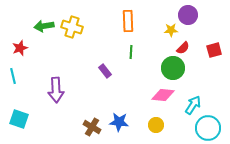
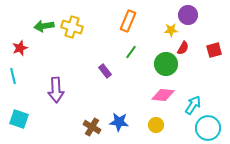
orange rectangle: rotated 25 degrees clockwise
red semicircle: rotated 16 degrees counterclockwise
green line: rotated 32 degrees clockwise
green circle: moved 7 px left, 4 px up
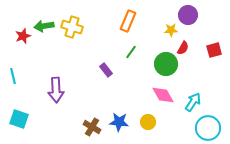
red star: moved 3 px right, 12 px up
purple rectangle: moved 1 px right, 1 px up
pink diamond: rotated 55 degrees clockwise
cyan arrow: moved 3 px up
yellow circle: moved 8 px left, 3 px up
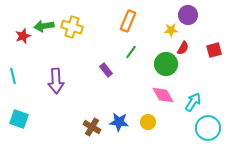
purple arrow: moved 9 px up
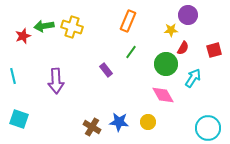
cyan arrow: moved 24 px up
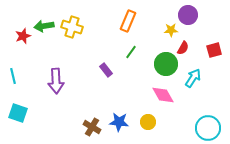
cyan square: moved 1 px left, 6 px up
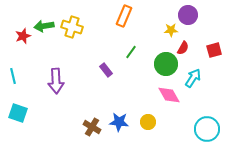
orange rectangle: moved 4 px left, 5 px up
pink diamond: moved 6 px right
cyan circle: moved 1 px left, 1 px down
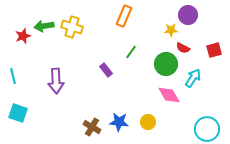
red semicircle: rotated 88 degrees clockwise
